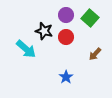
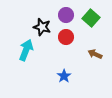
green square: moved 1 px right
black star: moved 2 px left, 4 px up
cyan arrow: moved 1 px down; rotated 110 degrees counterclockwise
brown arrow: rotated 72 degrees clockwise
blue star: moved 2 px left, 1 px up
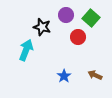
red circle: moved 12 px right
brown arrow: moved 21 px down
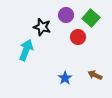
blue star: moved 1 px right, 2 px down
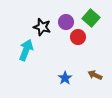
purple circle: moved 7 px down
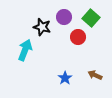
purple circle: moved 2 px left, 5 px up
cyan arrow: moved 1 px left
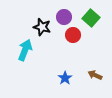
red circle: moved 5 px left, 2 px up
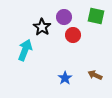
green square: moved 5 px right, 2 px up; rotated 30 degrees counterclockwise
black star: rotated 18 degrees clockwise
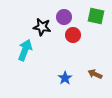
black star: rotated 24 degrees counterclockwise
brown arrow: moved 1 px up
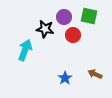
green square: moved 7 px left
black star: moved 3 px right, 2 px down
